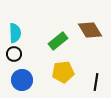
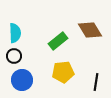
black circle: moved 2 px down
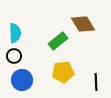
brown diamond: moved 7 px left, 6 px up
black line: rotated 12 degrees counterclockwise
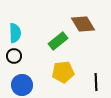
blue circle: moved 5 px down
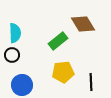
black circle: moved 2 px left, 1 px up
black line: moved 5 px left
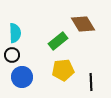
yellow pentagon: moved 2 px up
blue circle: moved 8 px up
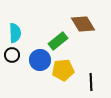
blue circle: moved 18 px right, 17 px up
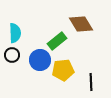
brown diamond: moved 2 px left
green rectangle: moved 1 px left
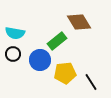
brown diamond: moved 2 px left, 2 px up
cyan semicircle: rotated 102 degrees clockwise
black circle: moved 1 px right, 1 px up
yellow pentagon: moved 2 px right, 3 px down
black line: rotated 30 degrees counterclockwise
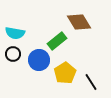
blue circle: moved 1 px left
yellow pentagon: rotated 25 degrees counterclockwise
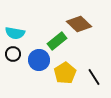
brown diamond: moved 2 px down; rotated 15 degrees counterclockwise
black line: moved 3 px right, 5 px up
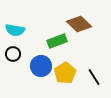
cyan semicircle: moved 3 px up
green rectangle: rotated 18 degrees clockwise
blue circle: moved 2 px right, 6 px down
